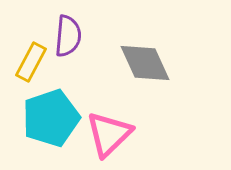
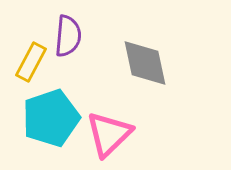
gray diamond: rotated 12 degrees clockwise
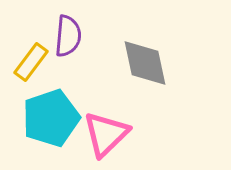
yellow rectangle: rotated 9 degrees clockwise
pink triangle: moved 3 px left
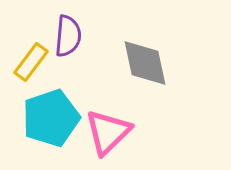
pink triangle: moved 2 px right, 2 px up
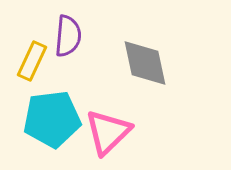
yellow rectangle: moved 1 px right, 1 px up; rotated 12 degrees counterclockwise
cyan pentagon: moved 1 px right, 1 px down; rotated 12 degrees clockwise
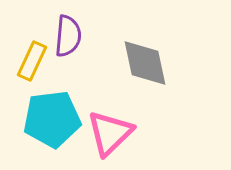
pink triangle: moved 2 px right, 1 px down
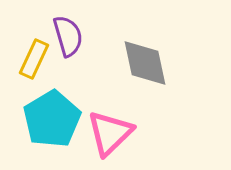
purple semicircle: rotated 21 degrees counterclockwise
yellow rectangle: moved 2 px right, 2 px up
cyan pentagon: rotated 24 degrees counterclockwise
